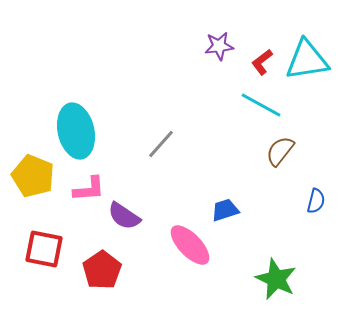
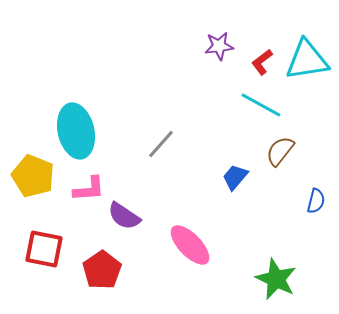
blue trapezoid: moved 10 px right, 33 px up; rotated 32 degrees counterclockwise
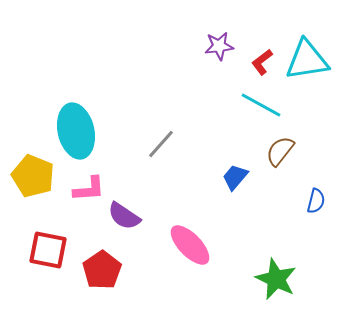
red square: moved 4 px right, 1 px down
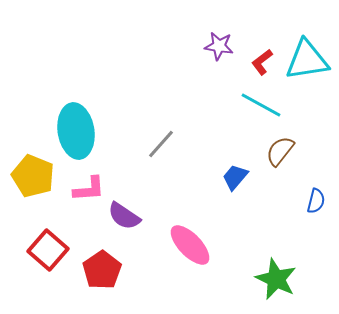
purple star: rotated 16 degrees clockwise
cyan ellipse: rotated 4 degrees clockwise
red square: rotated 30 degrees clockwise
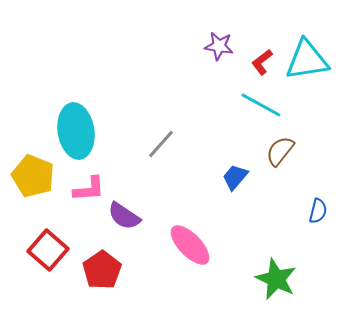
blue semicircle: moved 2 px right, 10 px down
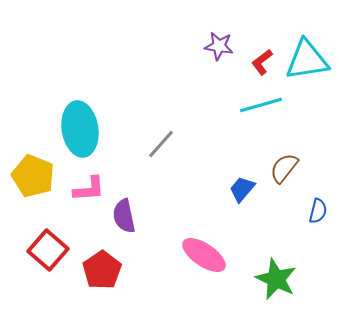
cyan line: rotated 45 degrees counterclockwise
cyan ellipse: moved 4 px right, 2 px up
brown semicircle: moved 4 px right, 17 px down
blue trapezoid: moved 7 px right, 12 px down
purple semicircle: rotated 44 degrees clockwise
pink ellipse: moved 14 px right, 10 px down; rotated 12 degrees counterclockwise
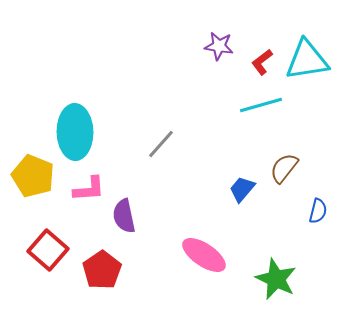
cyan ellipse: moved 5 px left, 3 px down; rotated 8 degrees clockwise
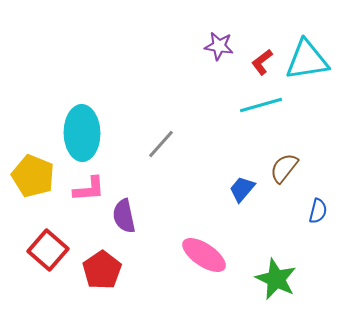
cyan ellipse: moved 7 px right, 1 px down
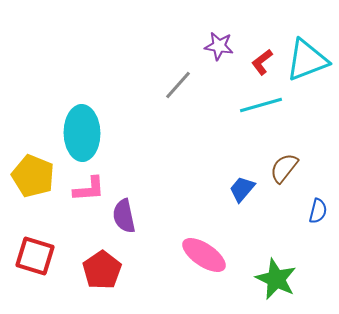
cyan triangle: rotated 12 degrees counterclockwise
gray line: moved 17 px right, 59 px up
red square: moved 13 px left, 6 px down; rotated 24 degrees counterclockwise
